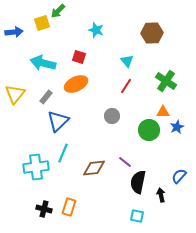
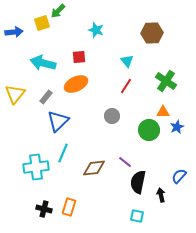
red square: rotated 24 degrees counterclockwise
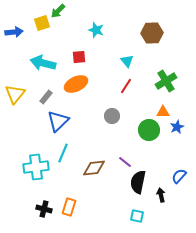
green cross: rotated 25 degrees clockwise
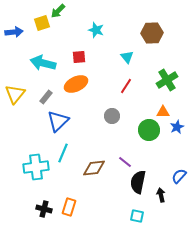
cyan triangle: moved 4 px up
green cross: moved 1 px right, 1 px up
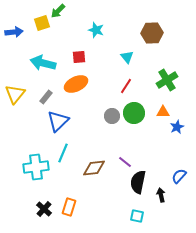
green circle: moved 15 px left, 17 px up
black cross: rotated 28 degrees clockwise
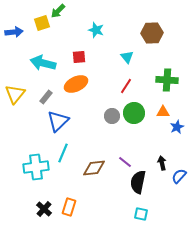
green cross: rotated 35 degrees clockwise
black arrow: moved 1 px right, 32 px up
cyan square: moved 4 px right, 2 px up
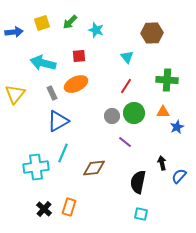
green arrow: moved 12 px right, 11 px down
red square: moved 1 px up
gray rectangle: moved 6 px right, 4 px up; rotated 64 degrees counterclockwise
blue triangle: rotated 15 degrees clockwise
purple line: moved 20 px up
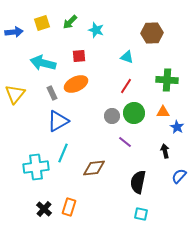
cyan triangle: rotated 32 degrees counterclockwise
blue star: rotated 16 degrees counterclockwise
black arrow: moved 3 px right, 12 px up
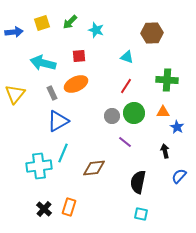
cyan cross: moved 3 px right, 1 px up
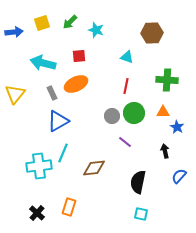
red line: rotated 21 degrees counterclockwise
black cross: moved 7 px left, 4 px down
